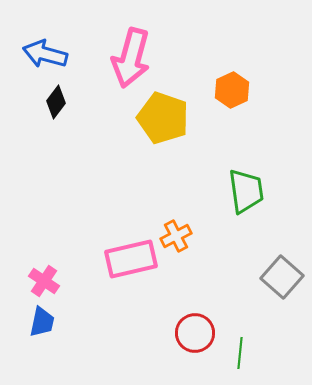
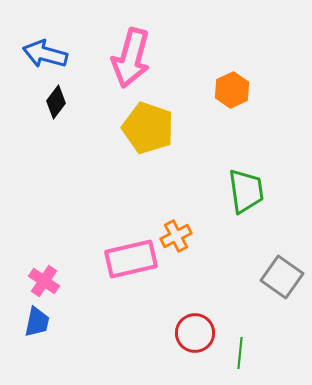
yellow pentagon: moved 15 px left, 10 px down
gray square: rotated 6 degrees counterclockwise
blue trapezoid: moved 5 px left
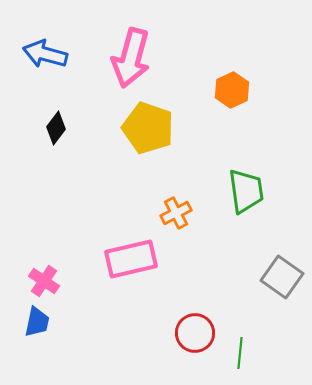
black diamond: moved 26 px down
orange cross: moved 23 px up
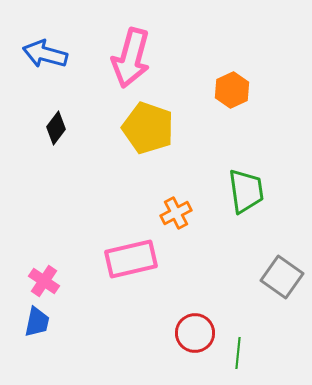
green line: moved 2 px left
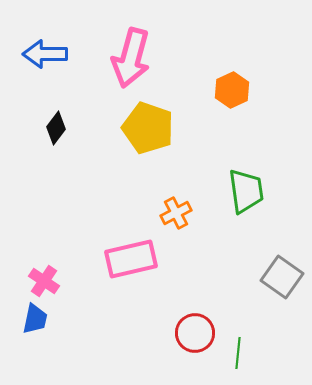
blue arrow: rotated 15 degrees counterclockwise
blue trapezoid: moved 2 px left, 3 px up
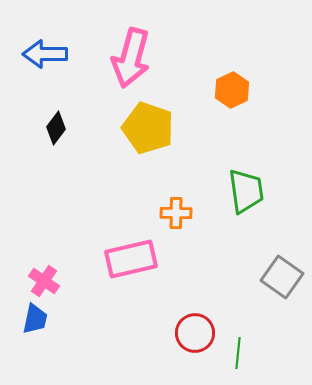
orange cross: rotated 28 degrees clockwise
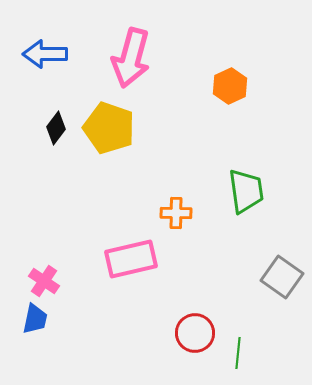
orange hexagon: moved 2 px left, 4 px up
yellow pentagon: moved 39 px left
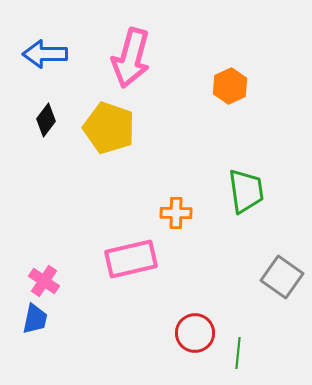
black diamond: moved 10 px left, 8 px up
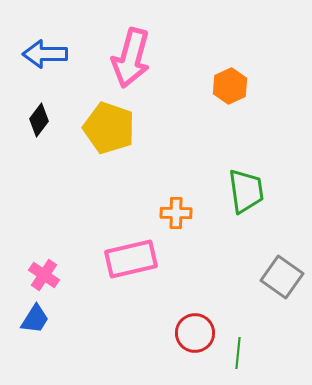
black diamond: moved 7 px left
pink cross: moved 6 px up
blue trapezoid: rotated 20 degrees clockwise
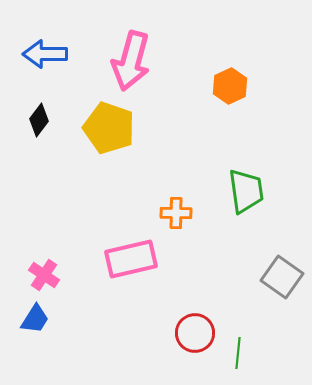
pink arrow: moved 3 px down
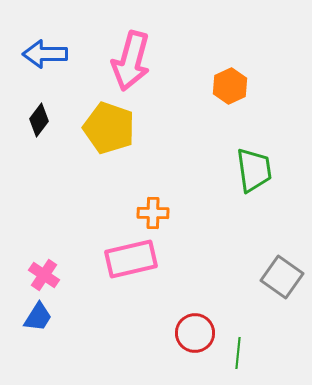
green trapezoid: moved 8 px right, 21 px up
orange cross: moved 23 px left
blue trapezoid: moved 3 px right, 2 px up
